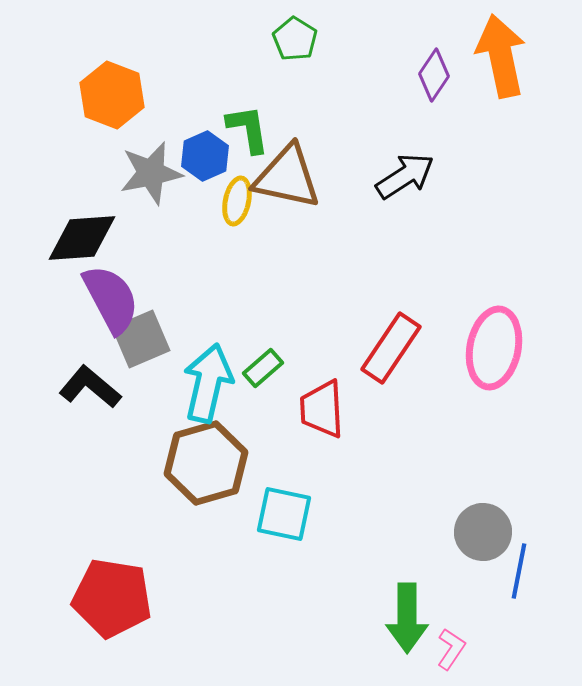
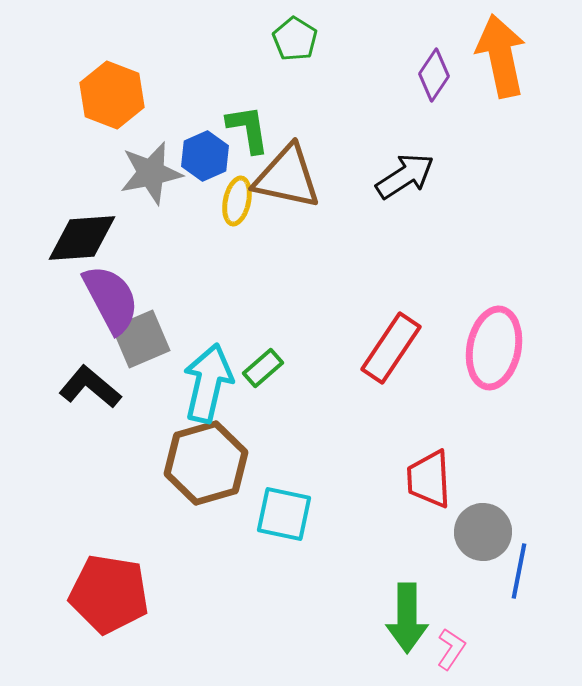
red trapezoid: moved 107 px right, 70 px down
red pentagon: moved 3 px left, 4 px up
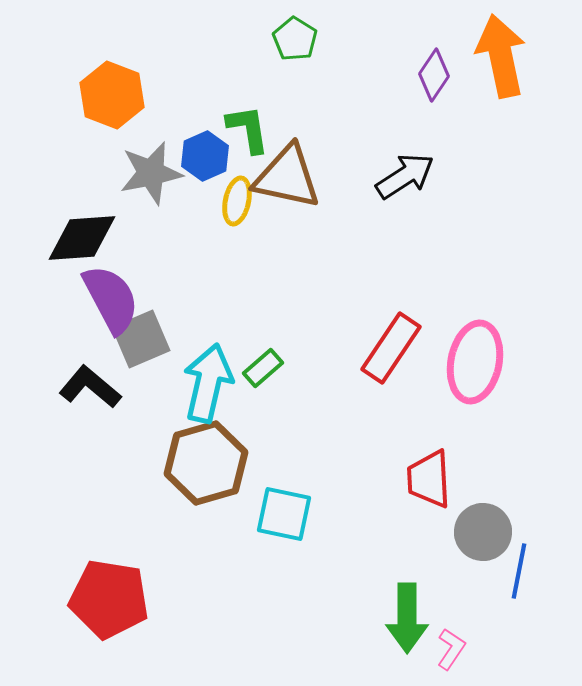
pink ellipse: moved 19 px left, 14 px down
red pentagon: moved 5 px down
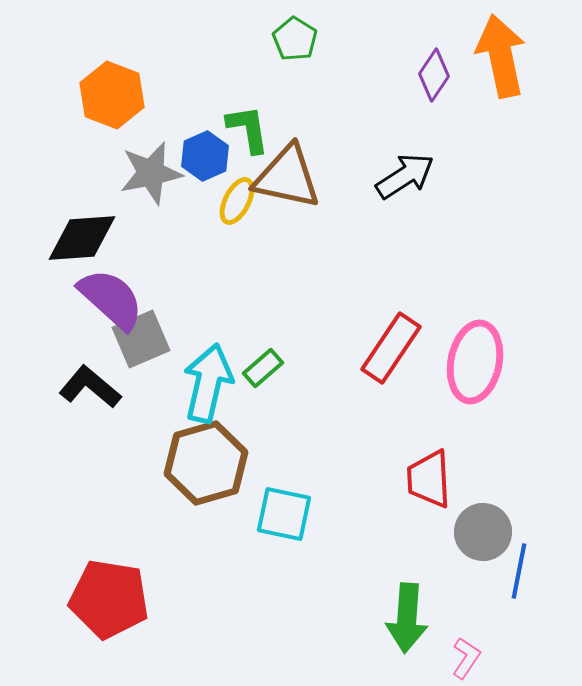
yellow ellipse: rotated 15 degrees clockwise
purple semicircle: rotated 20 degrees counterclockwise
green arrow: rotated 4 degrees clockwise
pink L-shape: moved 15 px right, 9 px down
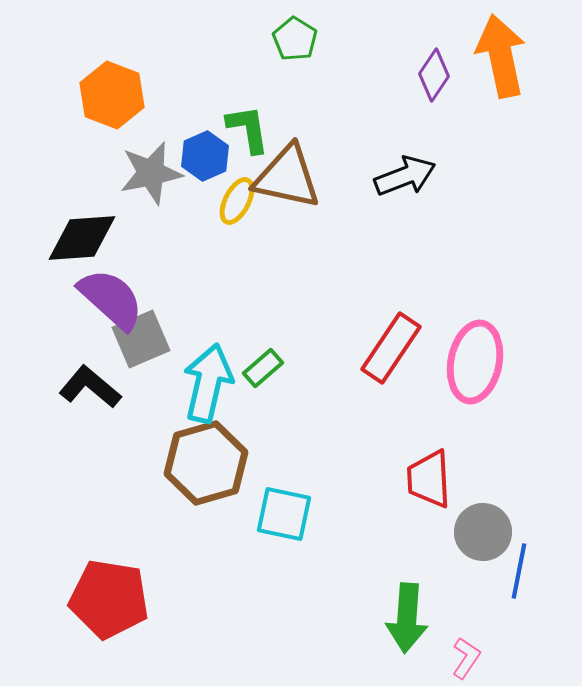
black arrow: rotated 12 degrees clockwise
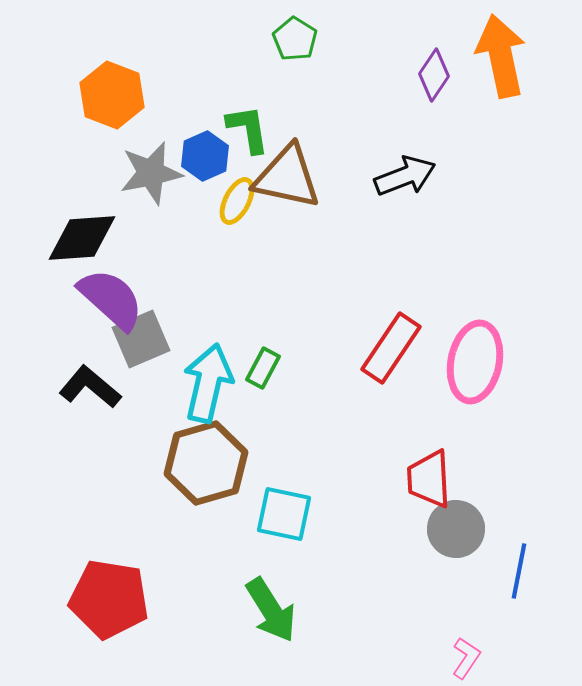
green rectangle: rotated 21 degrees counterclockwise
gray circle: moved 27 px left, 3 px up
green arrow: moved 136 px left, 8 px up; rotated 36 degrees counterclockwise
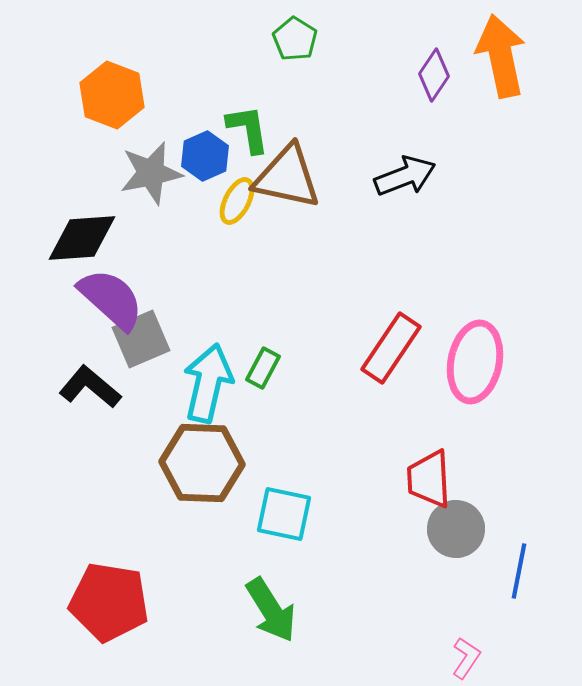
brown hexagon: moved 4 px left; rotated 18 degrees clockwise
red pentagon: moved 3 px down
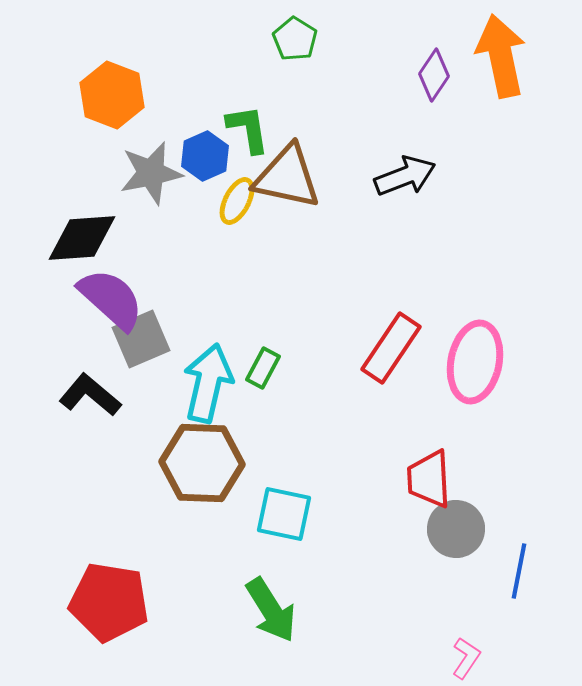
black L-shape: moved 8 px down
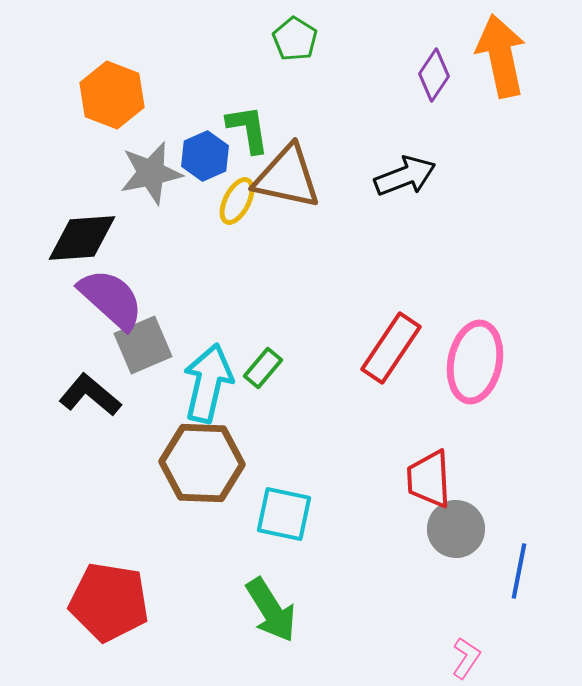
gray square: moved 2 px right, 6 px down
green rectangle: rotated 12 degrees clockwise
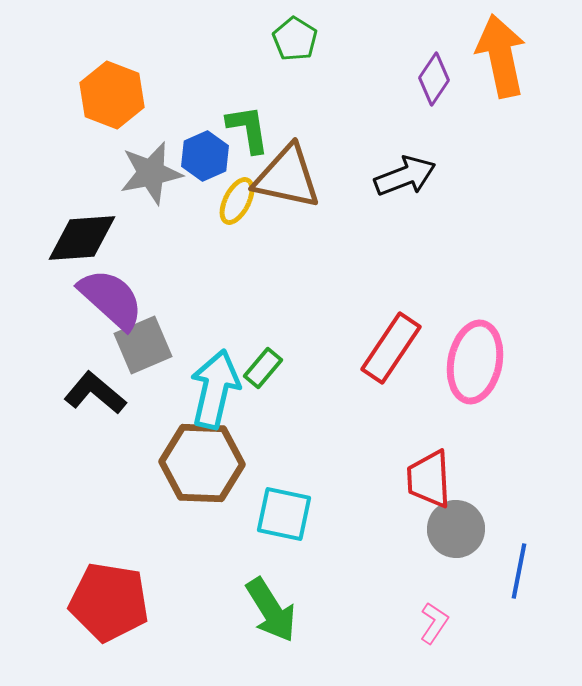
purple diamond: moved 4 px down
cyan arrow: moved 7 px right, 6 px down
black L-shape: moved 5 px right, 2 px up
pink L-shape: moved 32 px left, 35 px up
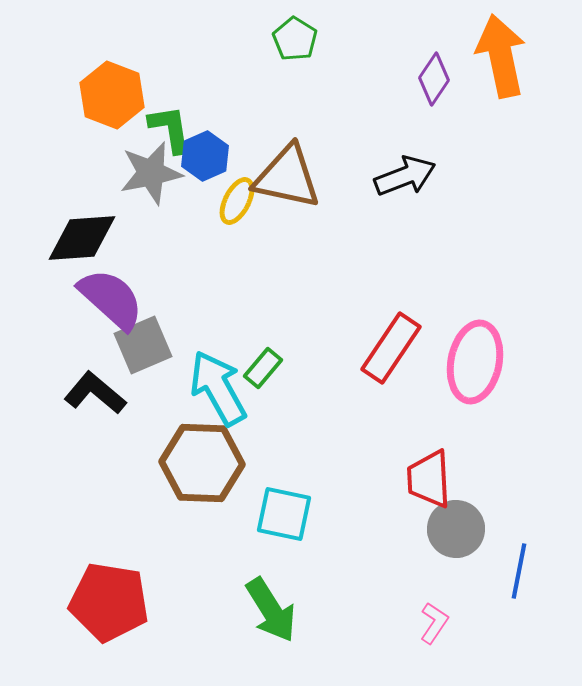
green L-shape: moved 78 px left
cyan arrow: moved 3 px right, 1 px up; rotated 42 degrees counterclockwise
